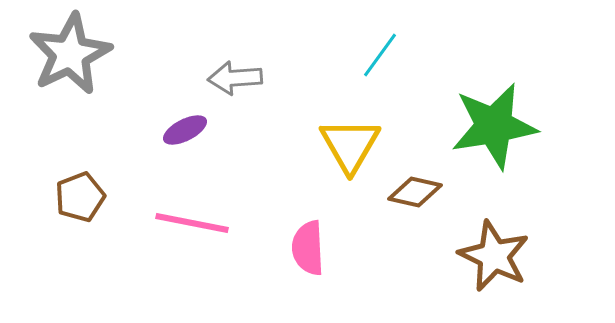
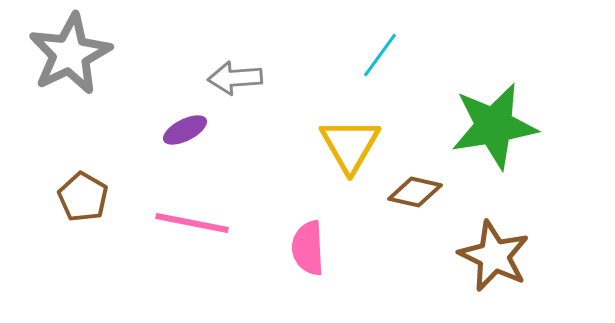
brown pentagon: moved 3 px right; rotated 21 degrees counterclockwise
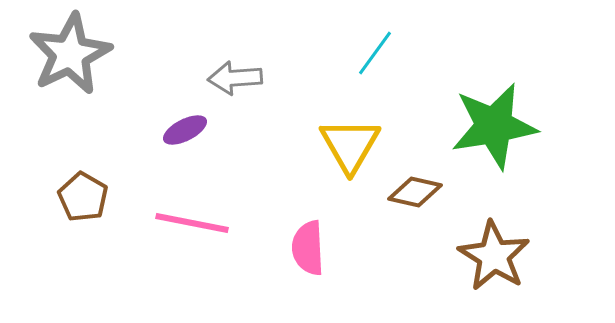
cyan line: moved 5 px left, 2 px up
brown star: rotated 6 degrees clockwise
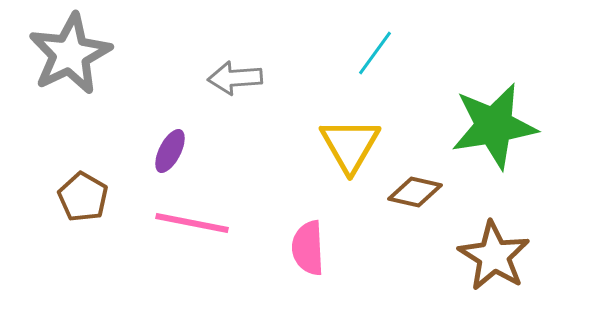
purple ellipse: moved 15 px left, 21 px down; rotated 36 degrees counterclockwise
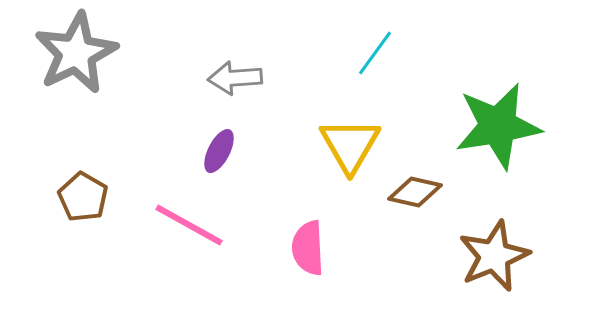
gray star: moved 6 px right, 1 px up
green star: moved 4 px right
purple ellipse: moved 49 px right
pink line: moved 3 px left, 2 px down; rotated 18 degrees clockwise
brown star: rotated 18 degrees clockwise
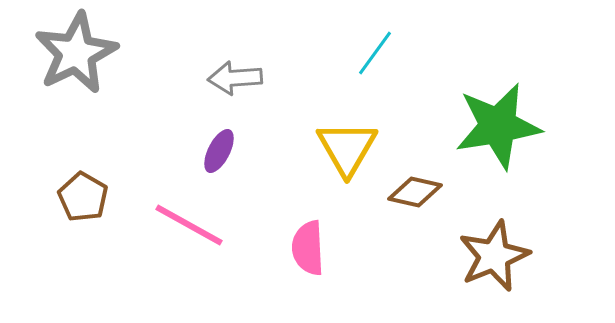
yellow triangle: moved 3 px left, 3 px down
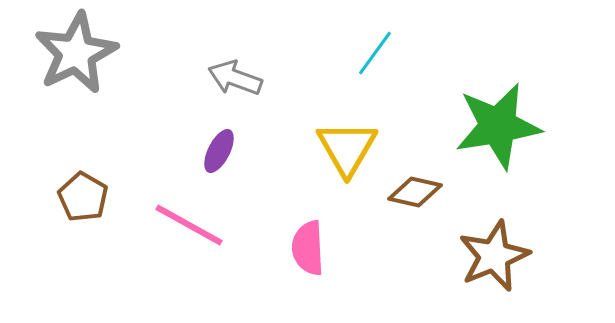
gray arrow: rotated 24 degrees clockwise
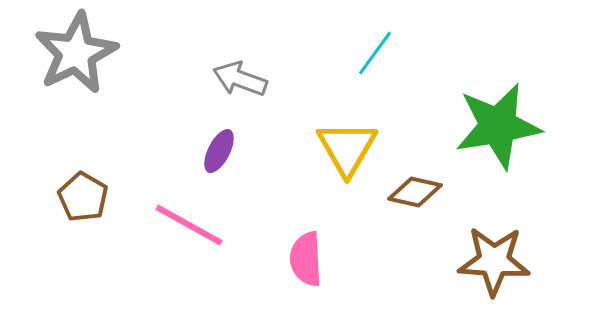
gray arrow: moved 5 px right, 1 px down
pink semicircle: moved 2 px left, 11 px down
brown star: moved 5 px down; rotated 26 degrees clockwise
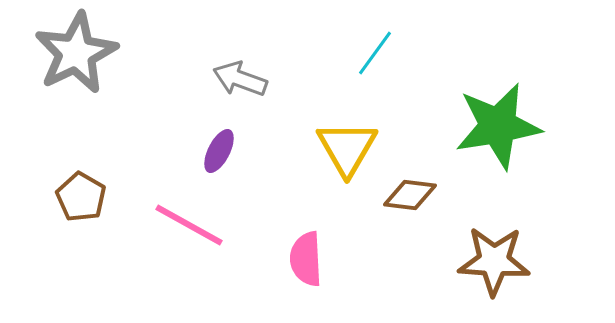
brown diamond: moved 5 px left, 3 px down; rotated 6 degrees counterclockwise
brown pentagon: moved 2 px left
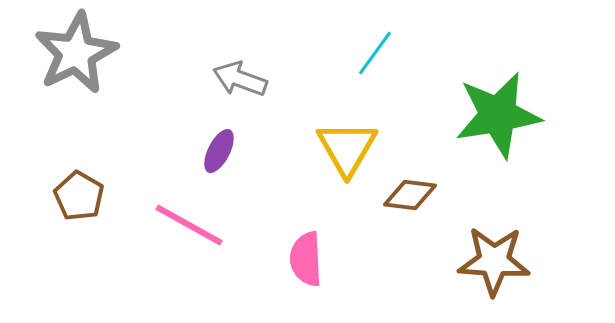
green star: moved 11 px up
brown pentagon: moved 2 px left, 1 px up
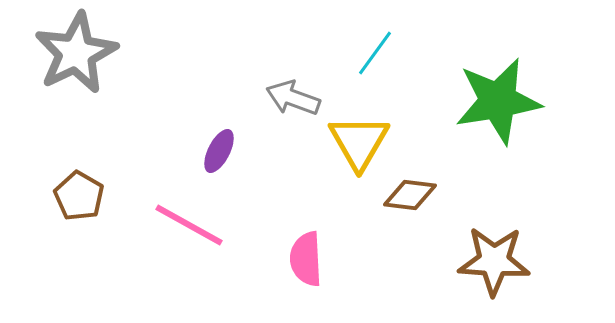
gray arrow: moved 53 px right, 19 px down
green star: moved 14 px up
yellow triangle: moved 12 px right, 6 px up
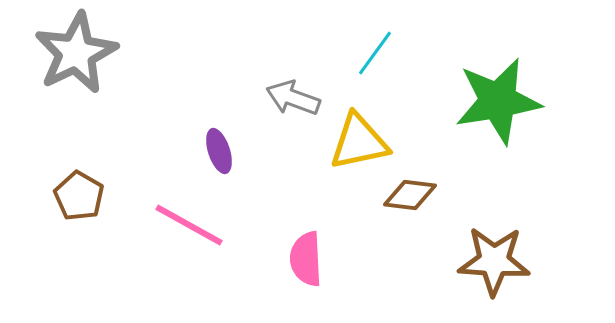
yellow triangle: rotated 48 degrees clockwise
purple ellipse: rotated 45 degrees counterclockwise
